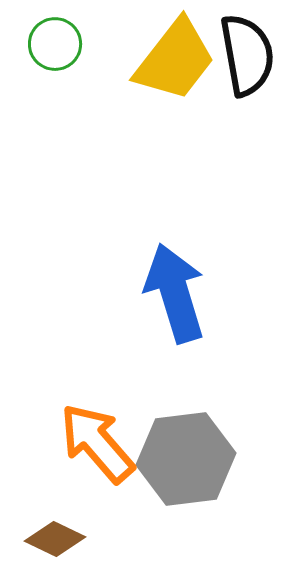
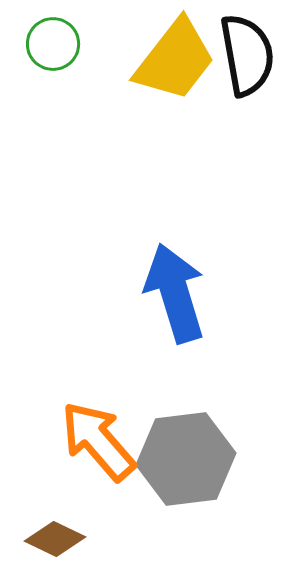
green circle: moved 2 px left
orange arrow: moved 1 px right, 2 px up
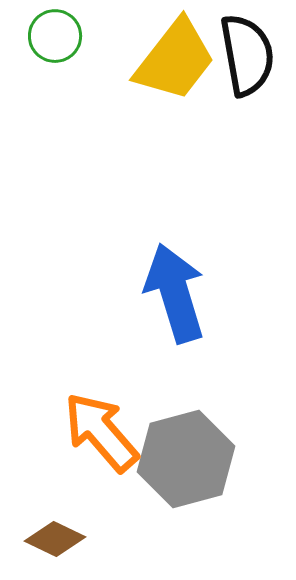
green circle: moved 2 px right, 8 px up
orange arrow: moved 3 px right, 9 px up
gray hexagon: rotated 8 degrees counterclockwise
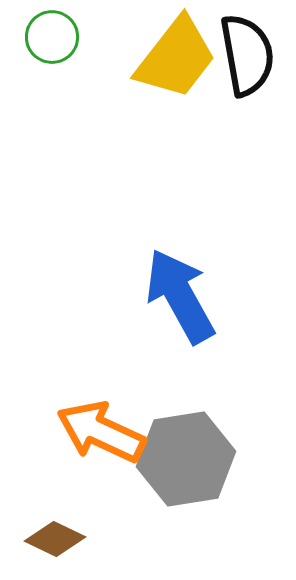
green circle: moved 3 px left, 1 px down
yellow trapezoid: moved 1 px right, 2 px up
blue arrow: moved 5 px right, 3 px down; rotated 12 degrees counterclockwise
orange arrow: rotated 24 degrees counterclockwise
gray hexagon: rotated 6 degrees clockwise
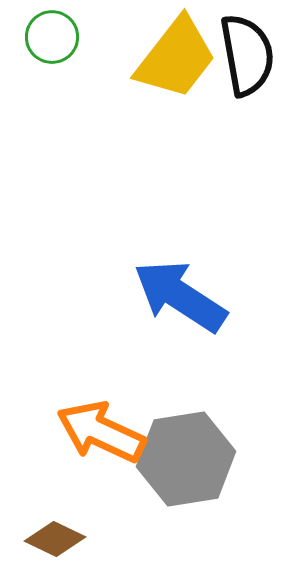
blue arrow: rotated 28 degrees counterclockwise
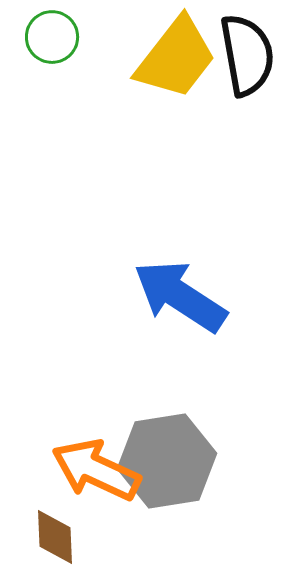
orange arrow: moved 5 px left, 38 px down
gray hexagon: moved 19 px left, 2 px down
brown diamond: moved 2 px up; rotated 62 degrees clockwise
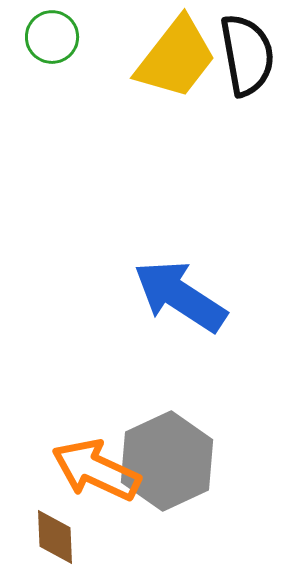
gray hexagon: rotated 16 degrees counterclockwise
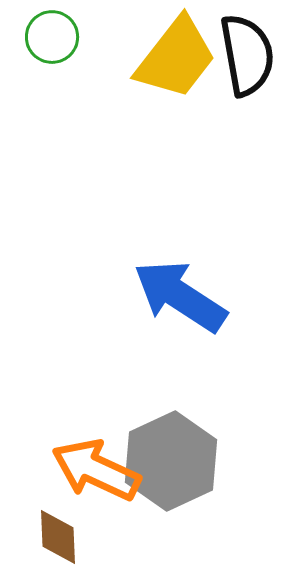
gray hexagon: moved 4 px right
brown diamond: moved 3 px right
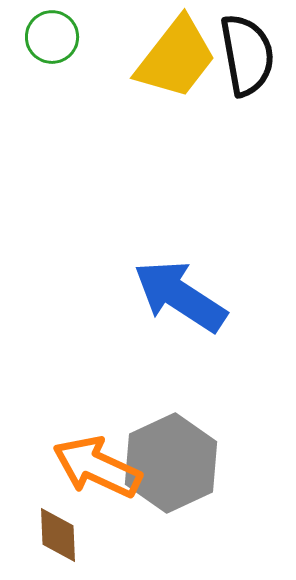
gray hexagon: moved 2 px down
orange arrow: moved 1 px right, 3 px up
brown diamond: moved 2 px up
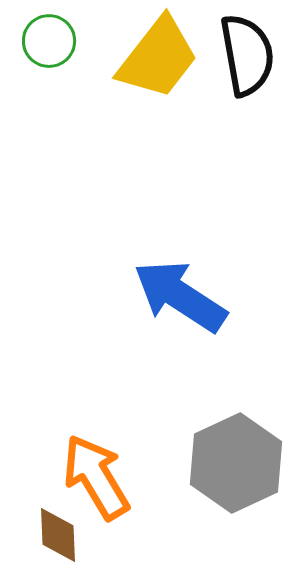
green circle: moved 3 px left, 4 px down
yellow trapezoid: moved 18 px left
gray hexagon: moved 65 px right
orange arrow: moved 1 px left, 10 px down; rotated 34 degrees clockwise
